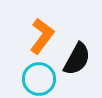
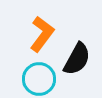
orange L-shape: moved 2 px up
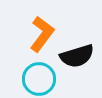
black semicircle: moved 3 px up; rotated 44 degrees clockwise
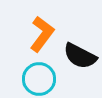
black semicircle: moved 3 px right; rotated 44 degrees clockwise
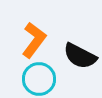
orange L-shape: moved 8 px left, 6 px down
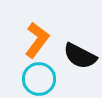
orange L-shape: moved 3 px right
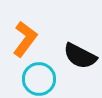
orange L-shape: moved 12 px left, 1 px up
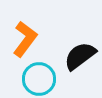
black semicircle: rotated 116 degrees clockwise
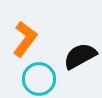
black semicircle: rotated 8 degrees clockwise
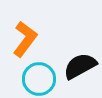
black semicircle: moved 10 px down
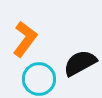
black semicircle: moved 3 px up
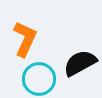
orange L-shape: rotated 12 degrees counterclockwise
